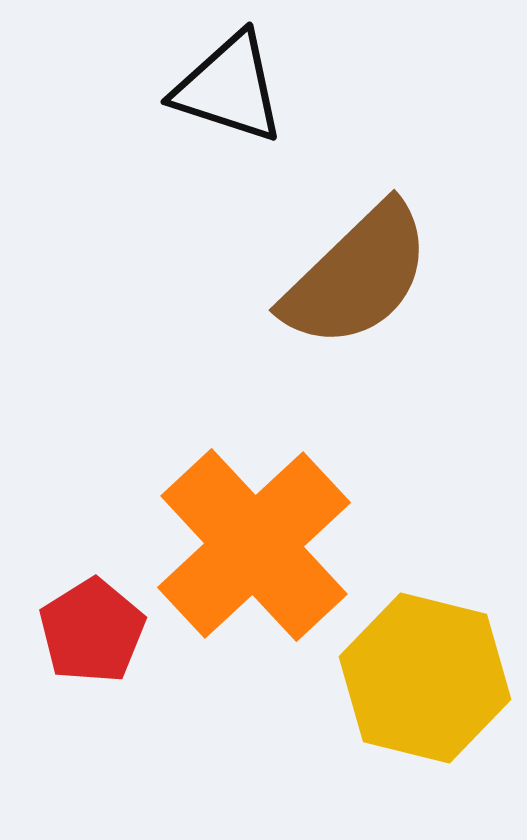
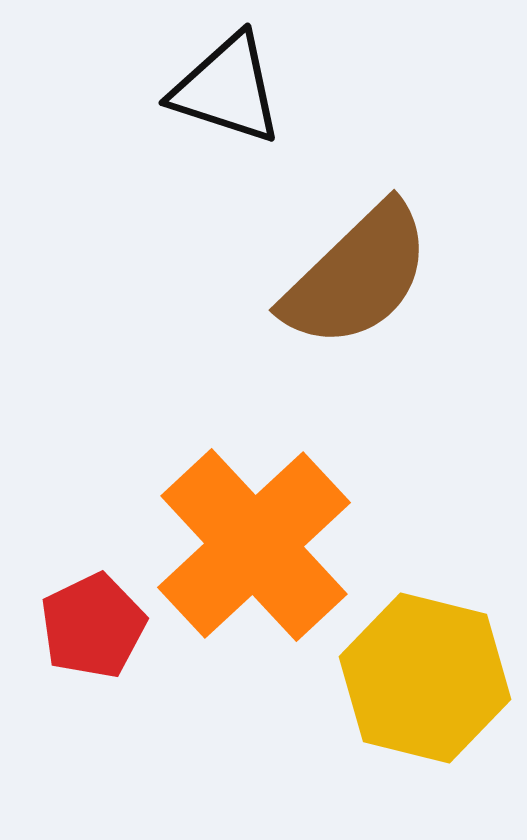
black triangle: moved 2 px left, 1 px down
red pentagon: moved 1 px right, 5 px up; rotated 6 degrees clockwise
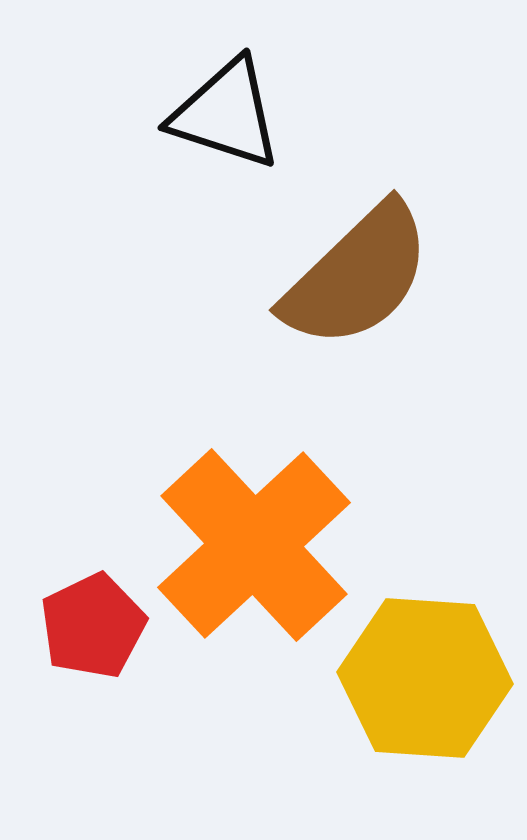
black triangle: moved 1 px left, 25 px down
yellow hexagon: rotated 10 degrees counterclockwise
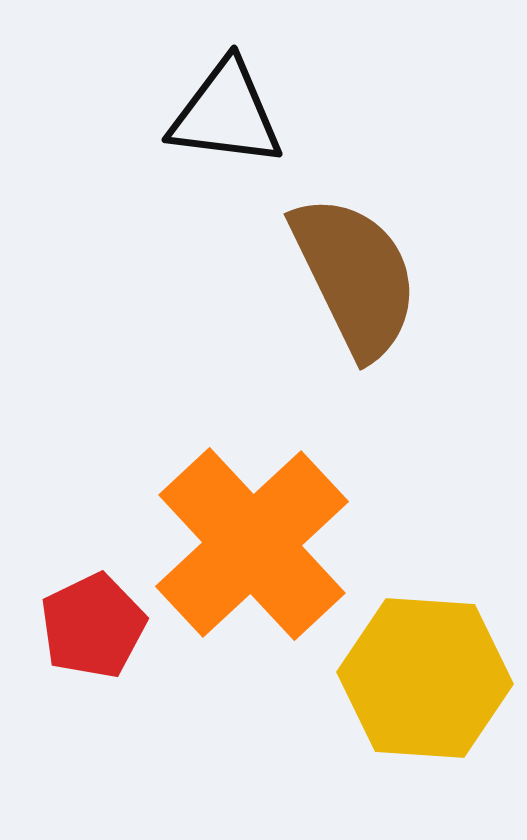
black triangle: rotated 11 degrees counterclockwise
brown semicircle: moved 2 px left; rotated 72 degrees counterclockwise
orange cross: moved 2 px left, 1 px up
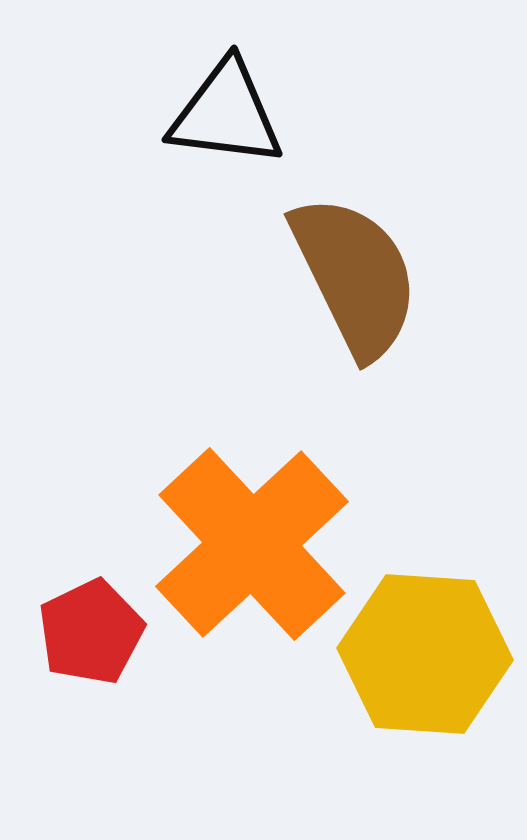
red pentagon: moved 2 px left, 6 px down
yellow hexagon: moved 24 px up
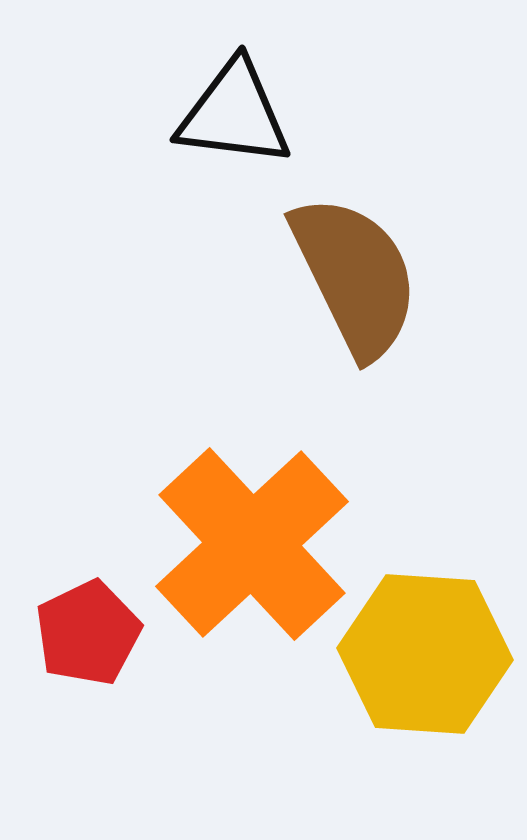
black triangle: moved 8 px right
red pentagon: moved 3 px left, 1 px down
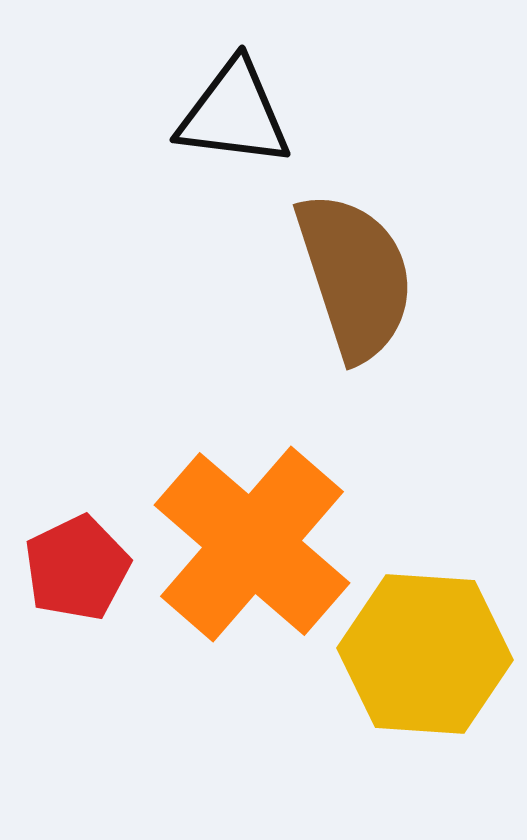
brown semicircle: rotated 8 degrees clockwise
orange cross: rotated 6 degrees counterclockwise
red pentagon: moved 11 px left, 65 px up
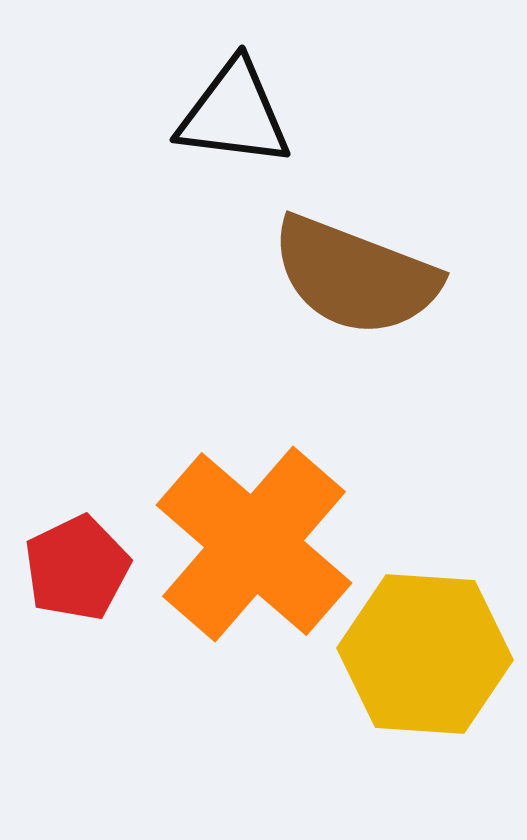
brown semicircle: rotated 129 degrees clockwise
orange cross: moved 2 px right
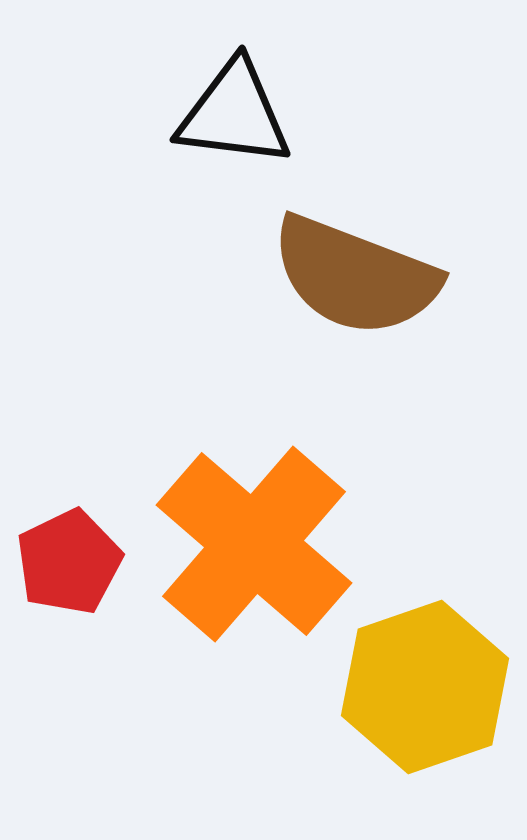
red pentagon: moved 8 px left, 6 px up
yellow hexagon: moved 33 px down; rotated 23 degrees counterclockwise
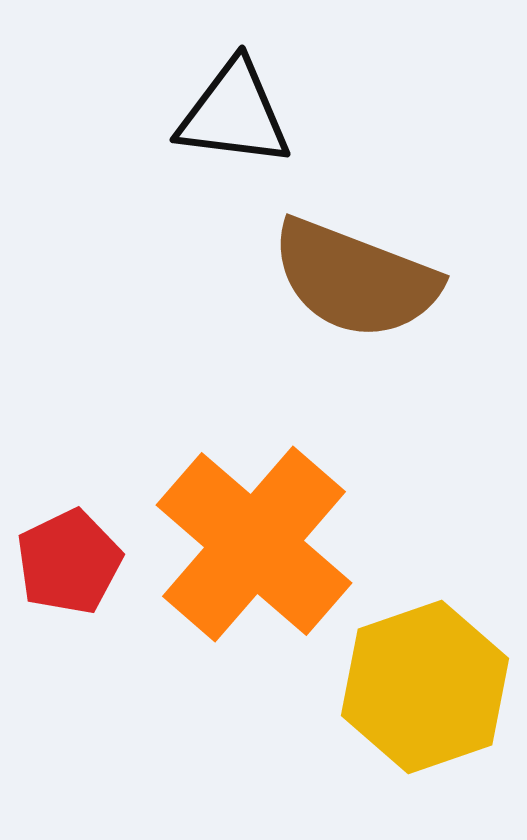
brown semicircle: moved 3 px down
